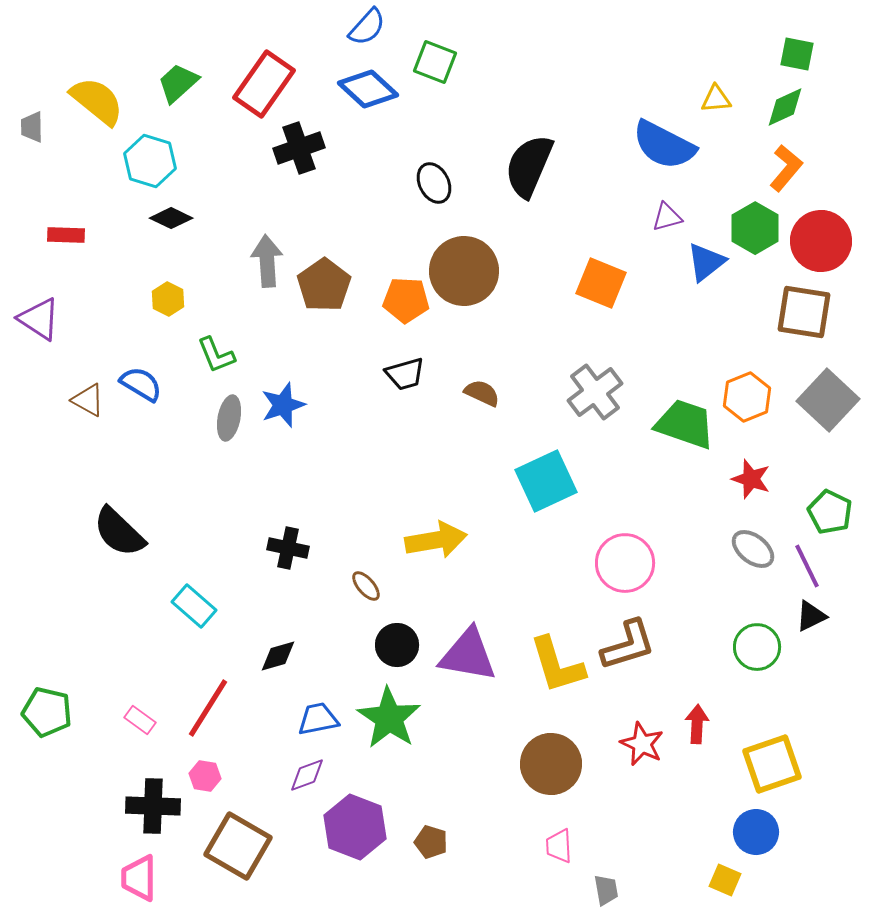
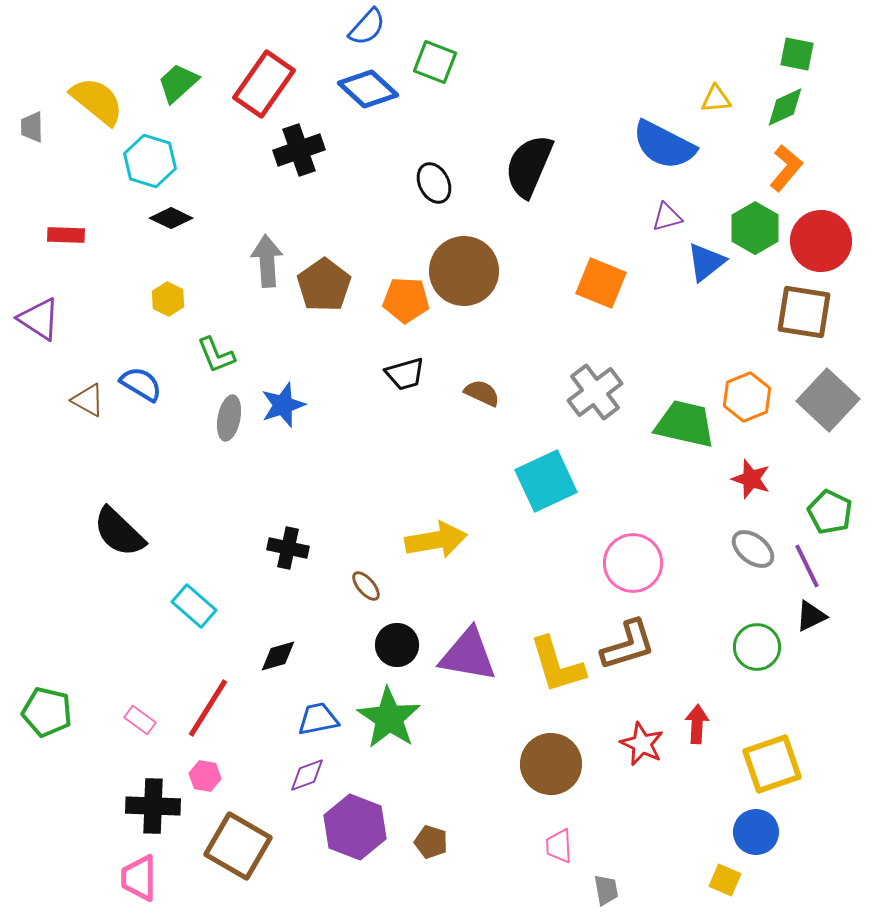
black cross at (299, 148): moved 2 px down
green trapezoid at (685, 424): rotated 6 degrees counterclockwise
pink circle at (625, 563): moved 8 px right
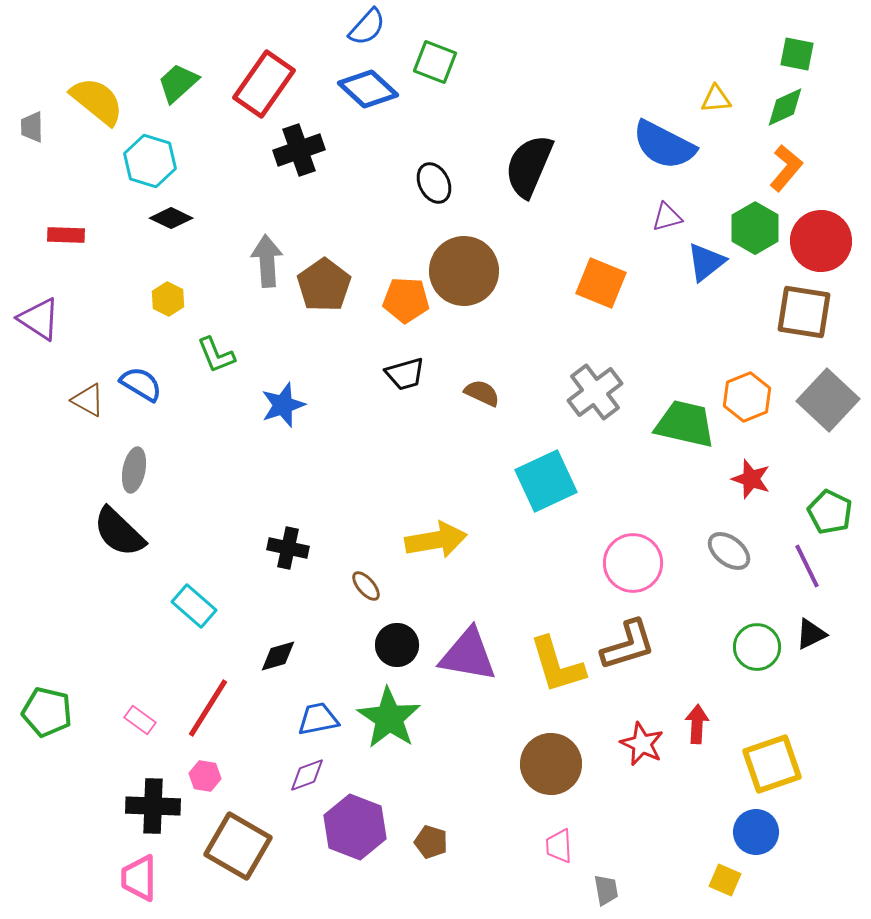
gray ellipse at (229, 418): moved 95 px left, 52 px down
gray ellipse at (753, 549): moved 24 px left, 2 px down
black triangle at (811, 616): moved 18 px down
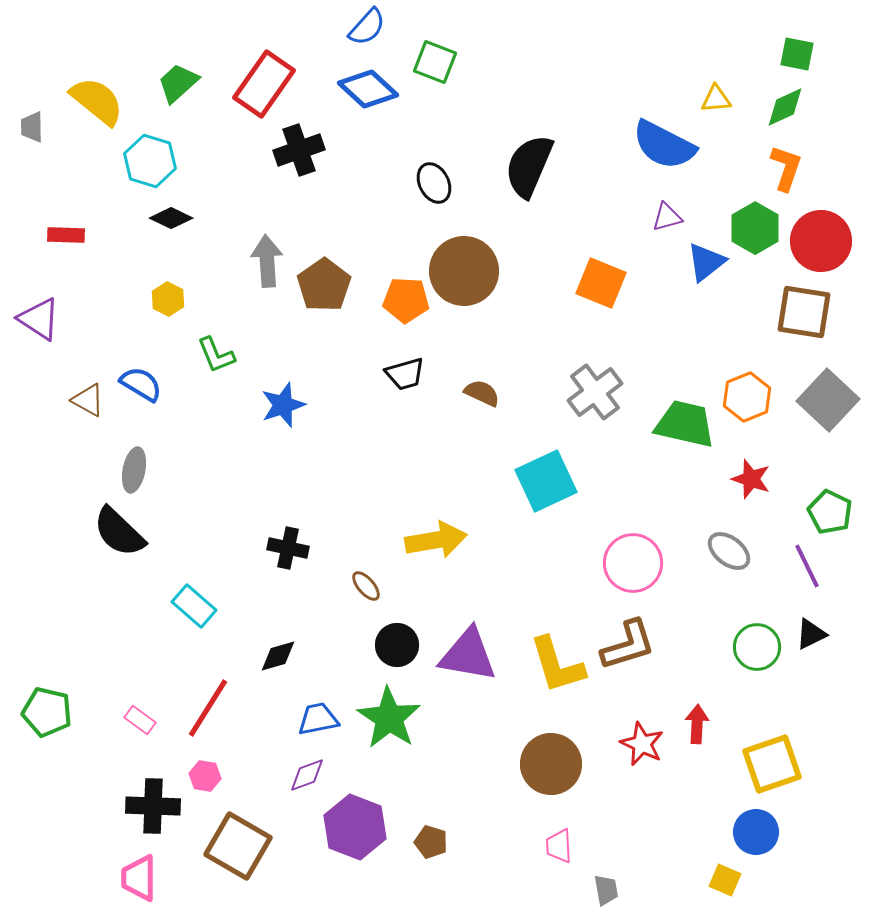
orange L-shape at (786, 168): rotated 21 degrees counterclockwise
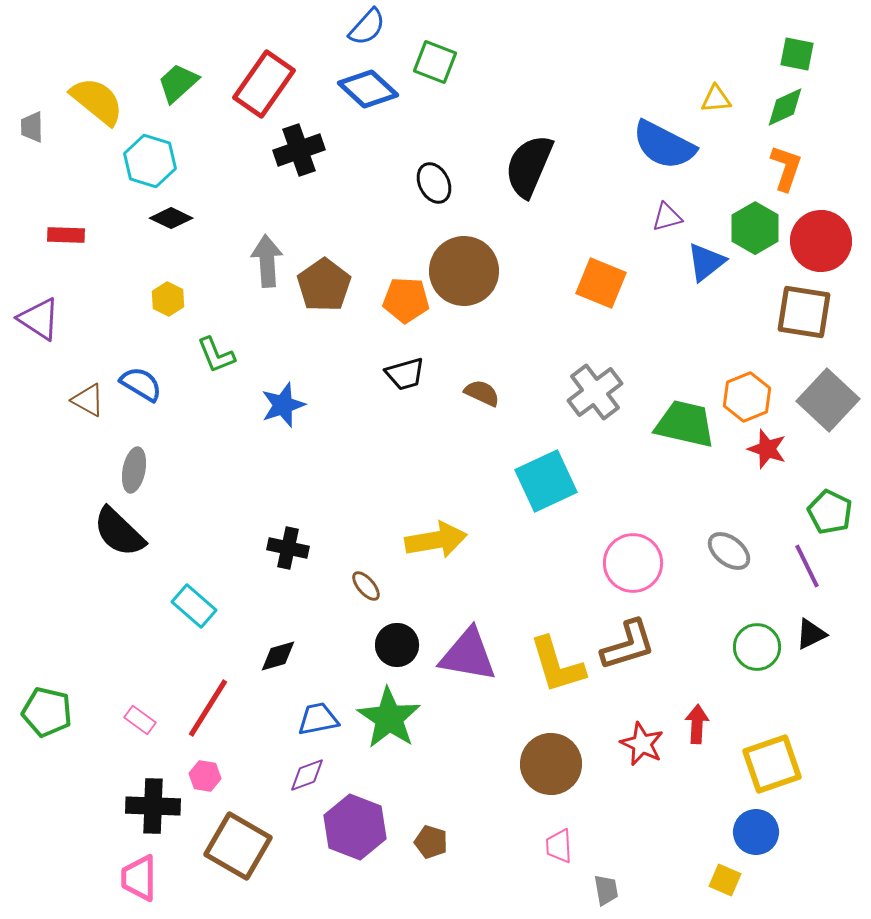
red star at (751, 479): moved 16 px right, 30 px up
